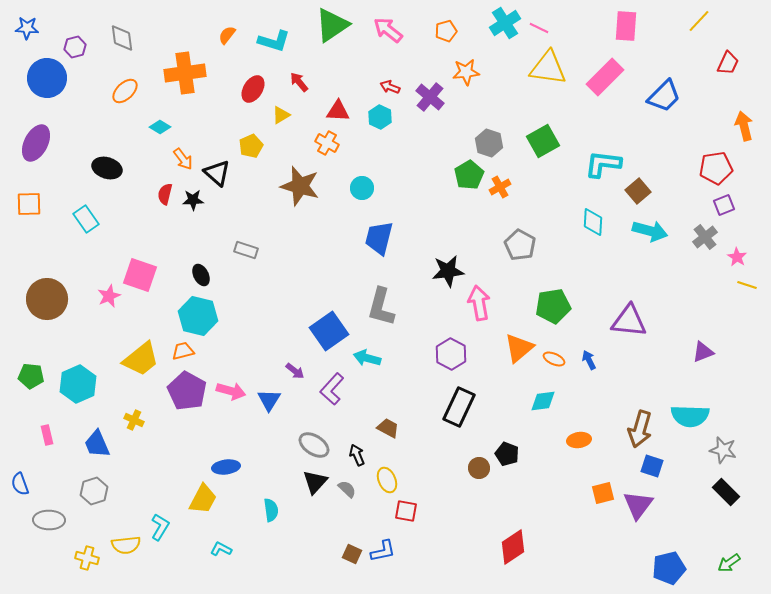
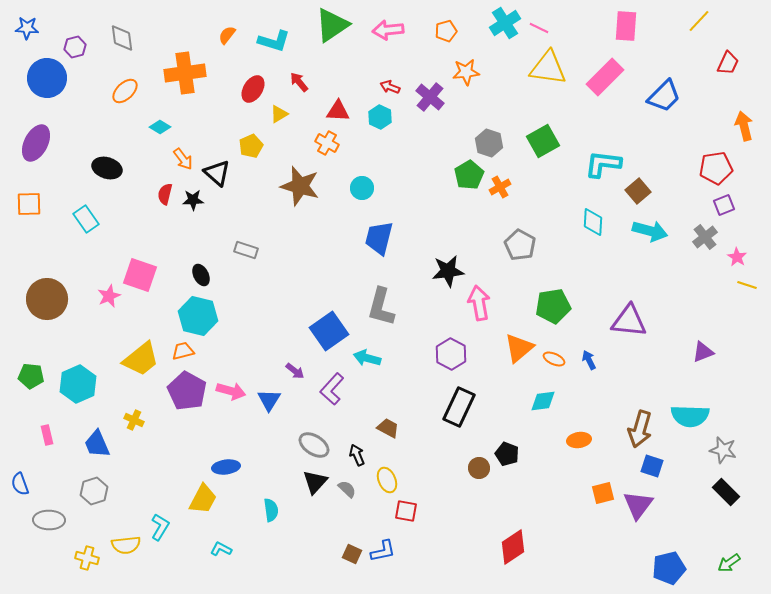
pink arrow at (388, 30): rotated 44 degrees counterclockwise
yellow triangle at (281, 115): moved 2 px left, 1 px up
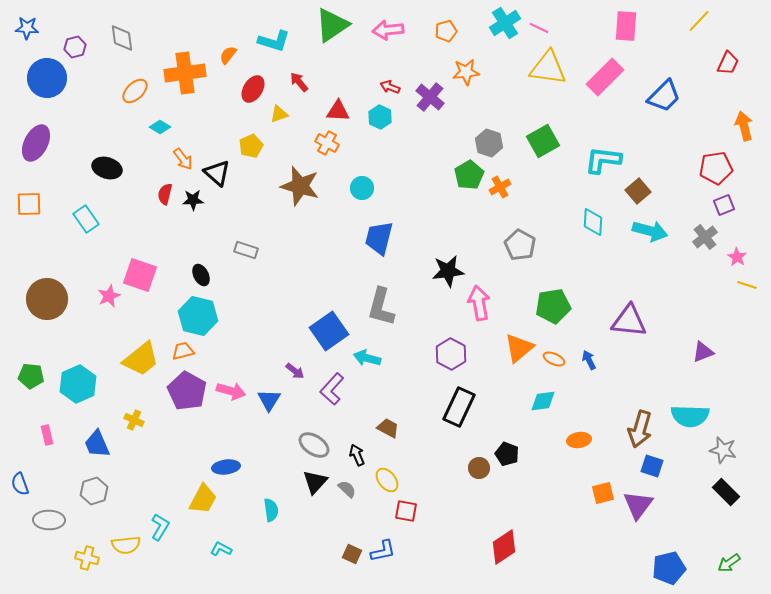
orange semicircle at (227, 35): moved 1 px right, 20 px down
orange ellipse at (125, 91): moved 10 px right
yellow triangle at (279, 114): rotated 12 degrees clockwise
cyan L-shape at (603, 164): moved 4 px up
yellow ellipse at (387, 480): rotated 15 degrees counterclockwise
red diamond at (513, 547): moved 9 px left
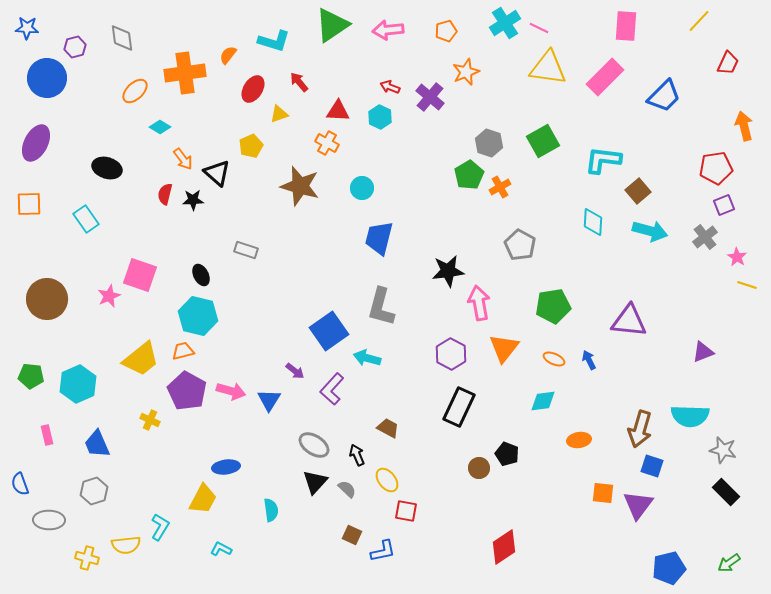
orange star at (466, 72): rotated 16 degrees counterclockwise
orange triangle at (519, 348): moved 15 px left; rotated 12 degrees counterclockwise
yellow cross at (134, 420): moved 16 px right
orange square at (603, 493): rotated 20 degrees clockwise
brown square at (352, 554): moved 19 px up
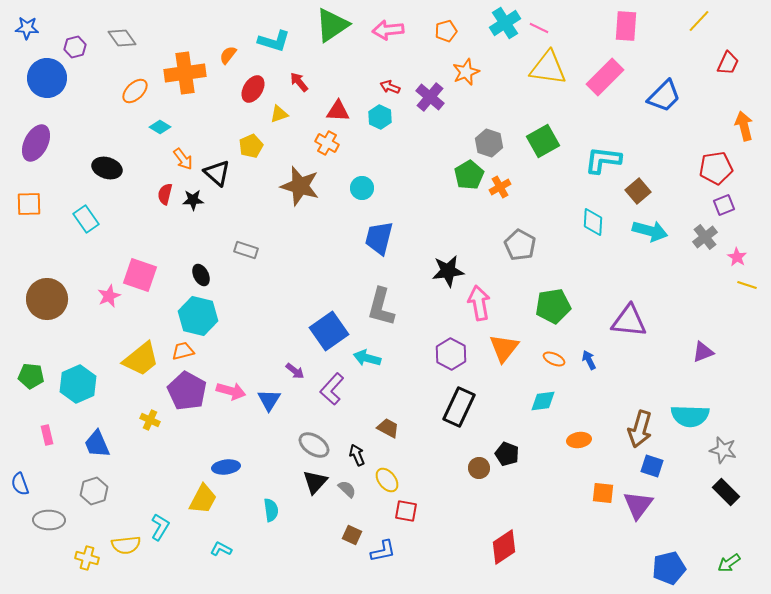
gray diamond at (122, 38): rotated 28 degrees counterclockwise
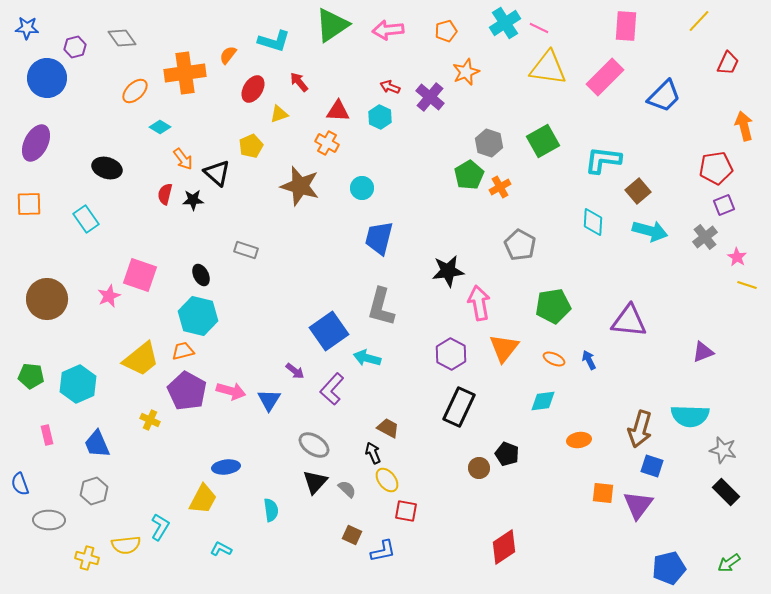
black arrow at (357, 455): moved 16 px right, 2 px up
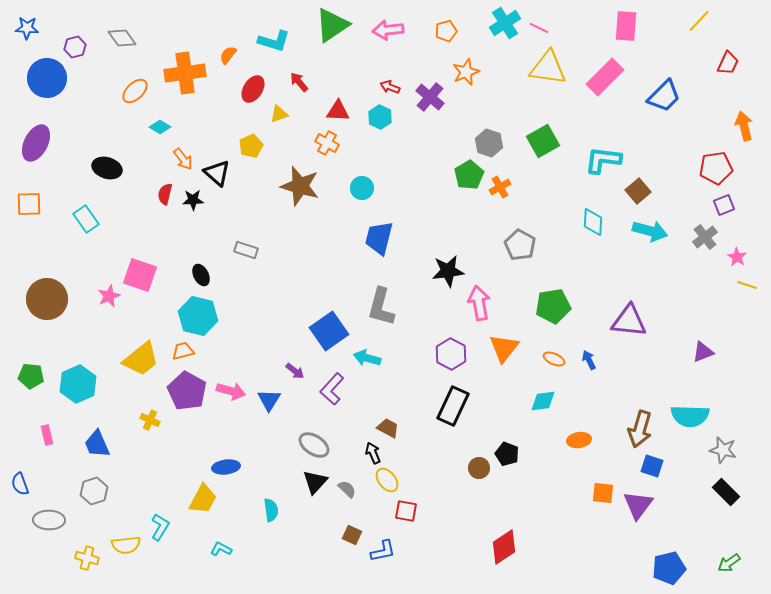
black rectangle at (459, 407): moved 6 px left, 1 px up
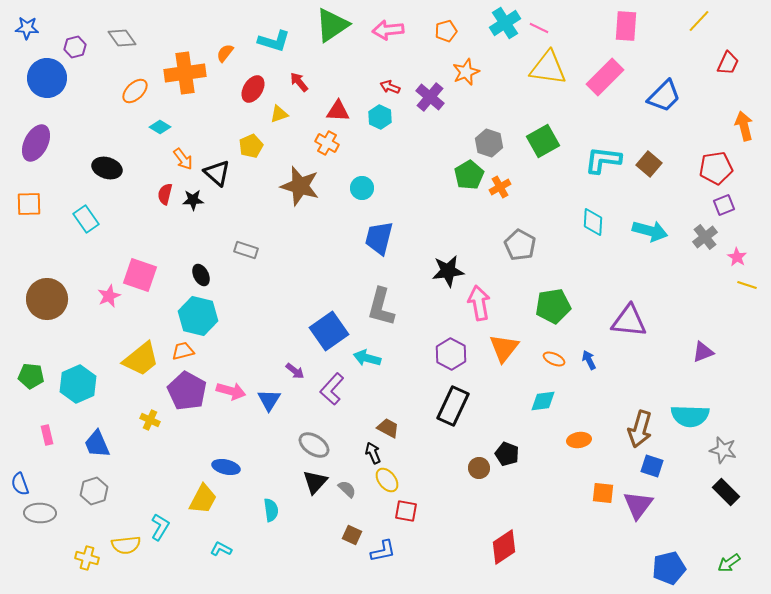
orange semicircle at (228, 55): moved 3 px left, 2 px up
brown square at (638, 191): moved 11 px right, 27 px up; rotated 10 degrees counterclockwise
blue ellipse at (226, 467): rotated 20 degrees clockwise
gray ellipse at (49, 520): moved 9 px left, 7 px up
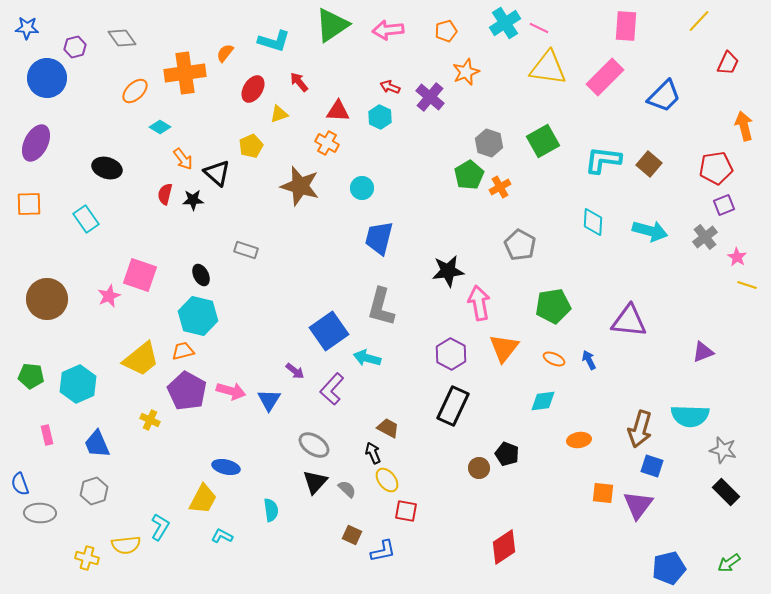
cyan L-shape at (221, 549): moved 1 px right, 13 px up
